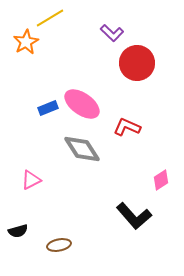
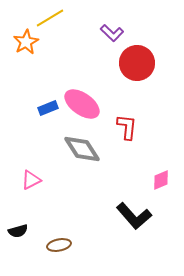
red L-shape: rotated 72 degrees clockwise
pink diamond: rotated 10 degrees clockwise
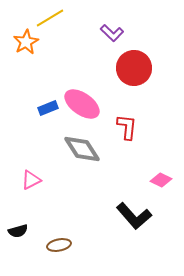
red circle: moved 3 px left, 5 px down
pink diamond: rotated 50 degrees clockwise
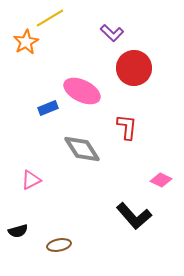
pink ellipse: moved 13 px up; rotated 9 degrees counterclockwise
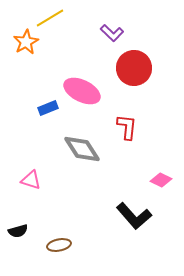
pink triangle: rotated 45 degrees clockwise
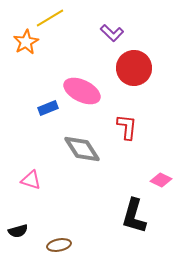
black L-shape: rotated 57 degrees clockwise
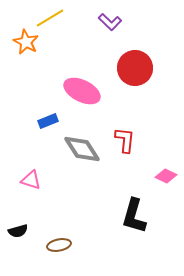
purple L-shape: moved 2 px left, 11 px up
orange star: rotated 15 degrees counterclockwise
red circle: moved 1 px right
blue rectangle: moved 13 px down
red L-shape: moved 2 px left, 13 px down
pink diamond: moved 5 px right, 4 px up
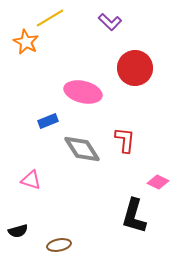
pink ellipse: moved 1 px right, 1 px down; rotated 12 degrees counterclockwise
pink diamond: moved 8 px left, 6 px down
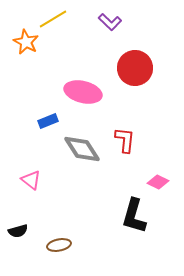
yellow line: moved 3 px right, 1 px down
pink triangle: rotated 20 degrees clockwise
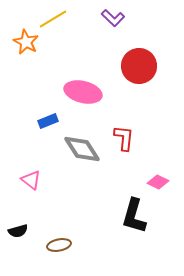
purple L-shape: moved 3 px right, 4 px up
red circle: moved 4 px right, 2 px up
red L-shape: moved 1 px left, 2 px up
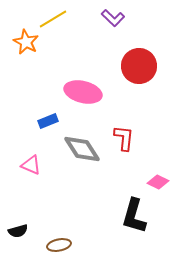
pink triangle: moved 15 px up; rotated 15 degrees counterclockwise
